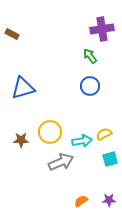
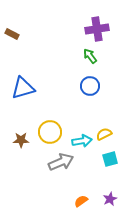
purple cross: moved 5 px left
purple star: moved 1 px right, 1 px up; rotated 24 degrees counterclockwise
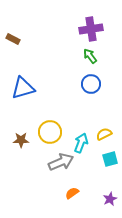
purple cross: moved 6 px left
brown rectangle: moved 1 px right, 5 px down
blue circle: moved 1 px right, 2 px up
cyan arrow: moved 1 px left, 2 px down; rotated 60 degrees counterclockwise
orange semicircle: moved 9 px left, 8 px up
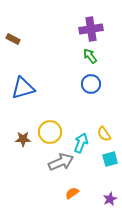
yellow semicircle: rotated 98 degrees counterclockwise
brown star: moved 2 px right, 1 px up
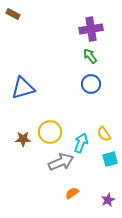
brown rectangle: moved 25 px up
purple star: moved 2 px left, 1 px down
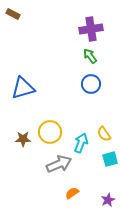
gray arrow: moved 2 px left, 2 px down
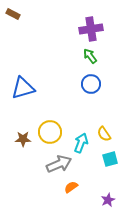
orange semicircle: moved 1 px left, 6 px up
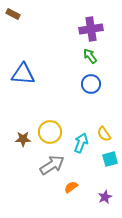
blue triangle: moved 14 px up; rotated 20 degrees clockwise
gray arrow: moved 7 px left, 1 px down; rotated 10 degrees counterclockwise
purple star: moved 3 px left, 3 px up
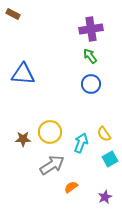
cyan square: rotated 14 degrees counterclockwise
